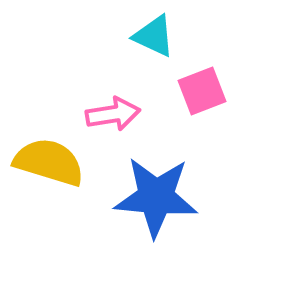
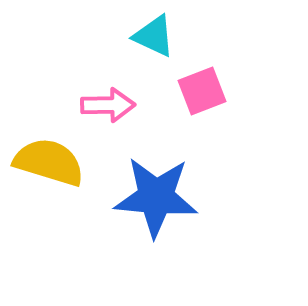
pink arrow: moved 5 px left, 9 px up; rotated 8 degrees clockwise
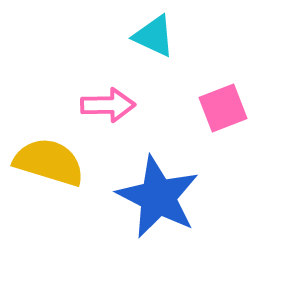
pink square: moved 21 px right, 17 px down
blue star: moved 2 px right; rotated 22 degrees clockwise
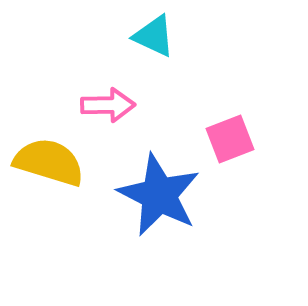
pink square: moved 7 px right, 31 px down
blue star: moved 1 px right, 2 px up
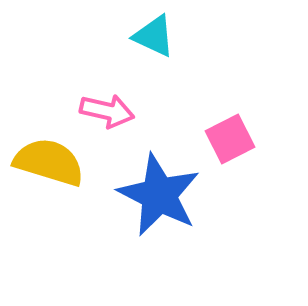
pink arrow: moved 1 px left, 6 px down; rotated 14 degrees clockwise
pink square: rotated 6 degrees counterclockwise
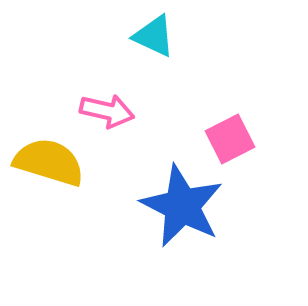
blue star: moved 23 px right, 11 px down
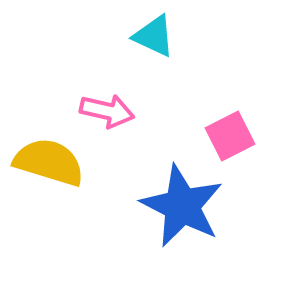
pink square: moved 3 px up
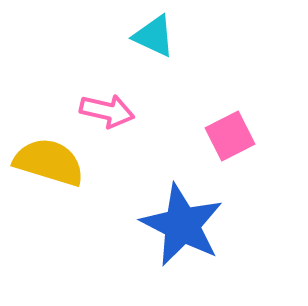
blue star: moved 19 px down
